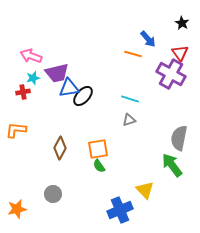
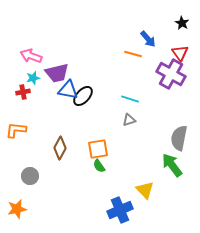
blue triangle: moved 1 px left, 2 px down; rotated 20 degrees clockwise
gray circle: moved 23 px left, 18 px up
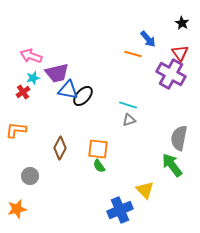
red cross: rotated 24 degrees counterclockwise
cyan line: moved 2 px left, 6 px down
orange square: rotated 15 degrees clockwise
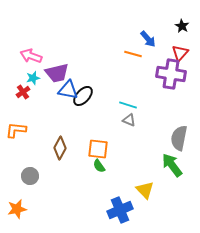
black star: moved 3 px down
red triangle: rotated 18 degrees clockwise
purple cross: rotated 20 degrees counterclockwise
gray triangle: rotated 40 degrees clockwise
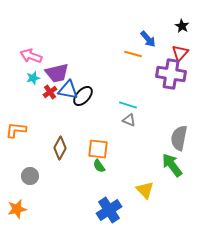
red cross: moved 27 px right
blue cross: moved 11 px left; rotated 10 degrees counterclockwise
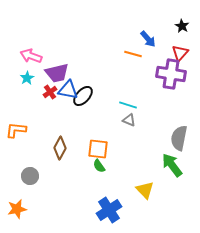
cyan star: moved 6 px left; rotated 16 degrees counterclockwise
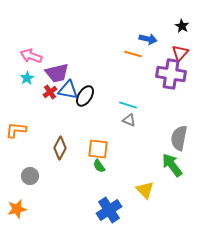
blue arrow: rotated 36 degrees counterclockwise
black ellipse: moved 2 px right; rotated 10 degrees counterclockwise
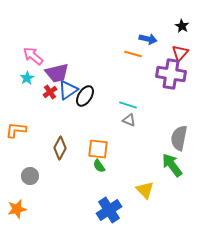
pink arrow: moved 2 px right; rotated 20 degrees clockwise
blue triangle: rotated 45 degrees counterclockwise
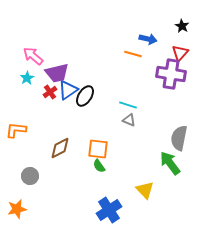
brown diamond: rotated 35 degrees clockwise
green arrow: moved 2 px left, 2 px up
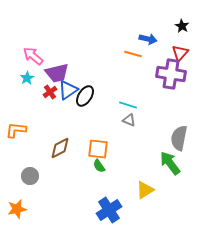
yellow triangle: rotated 42 degrees clockwise
